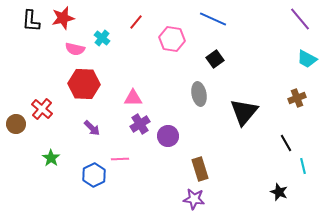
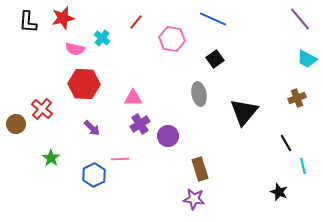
black L-shape: moved 3 px left, 1 px down
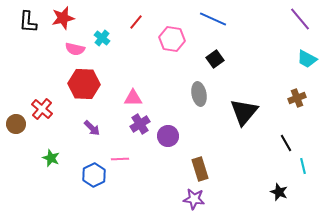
green star: rotated 12 degrees counterclockwise
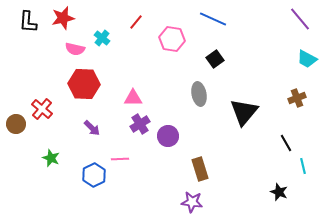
purple star: moved 2 px left, 3 px down
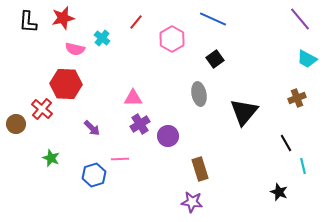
pink hexagon: rotated 20 degrees clockwise
red hexagon: moved 18 px left
blue hexagon: rotated 10 degrees clockwise
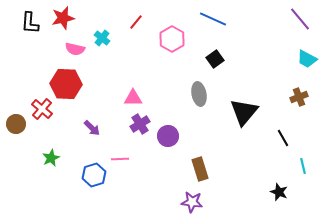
black L-shape: moved 2 px right, 1 px down
brown cross: moved 2 px right, 1 px up
black line: moved 3 px left, 5 px up
green star: rotated 24 degrees clockwise
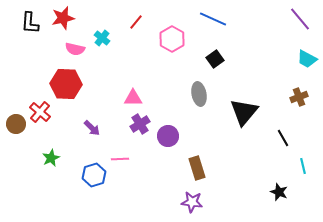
red cross: moved 2 px left, 3 px down
brown rectangle: moved 3 px left, 1 px up
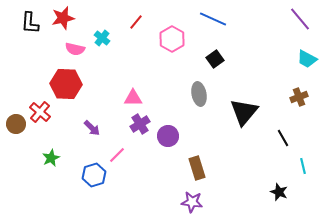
pink line: moved 3 px left, 4 px up; rotated 42 degrees counterclockwise
